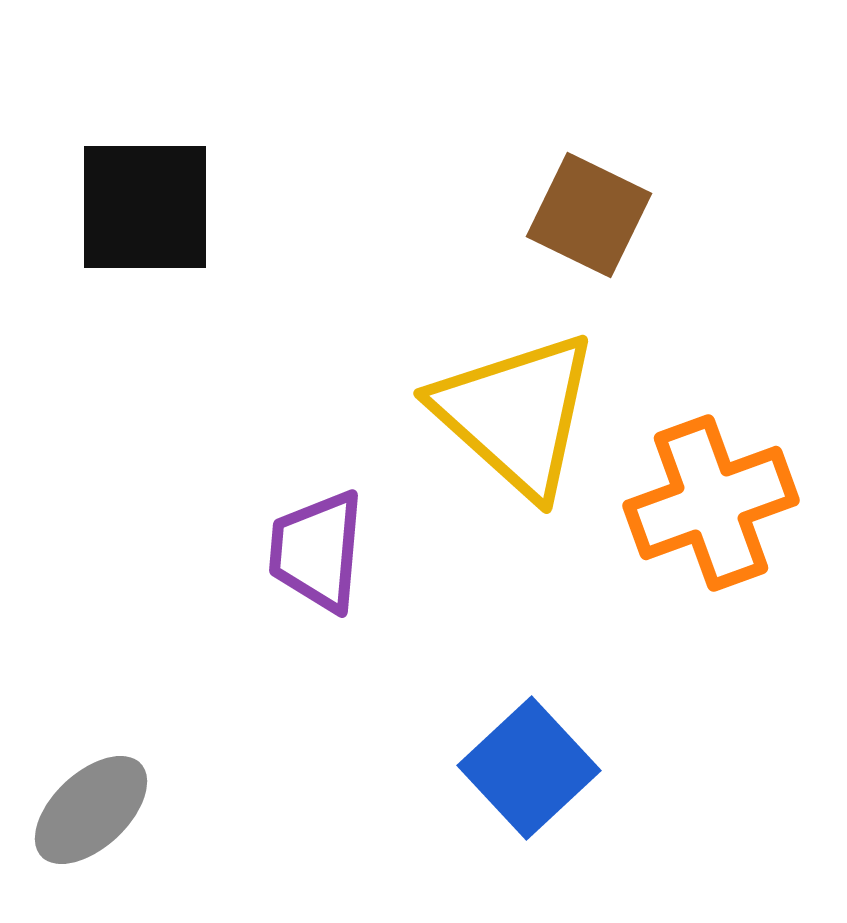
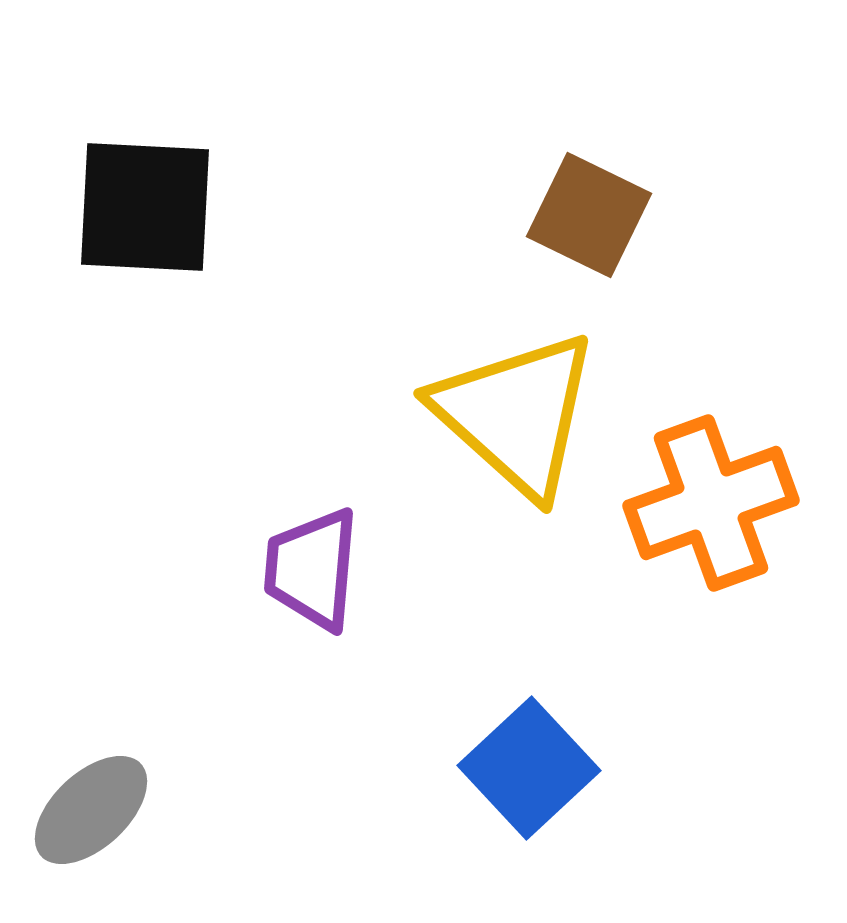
black square: rotated 3 degrees clockwise
purple trapezoid: moved 5 px left, 18 px down
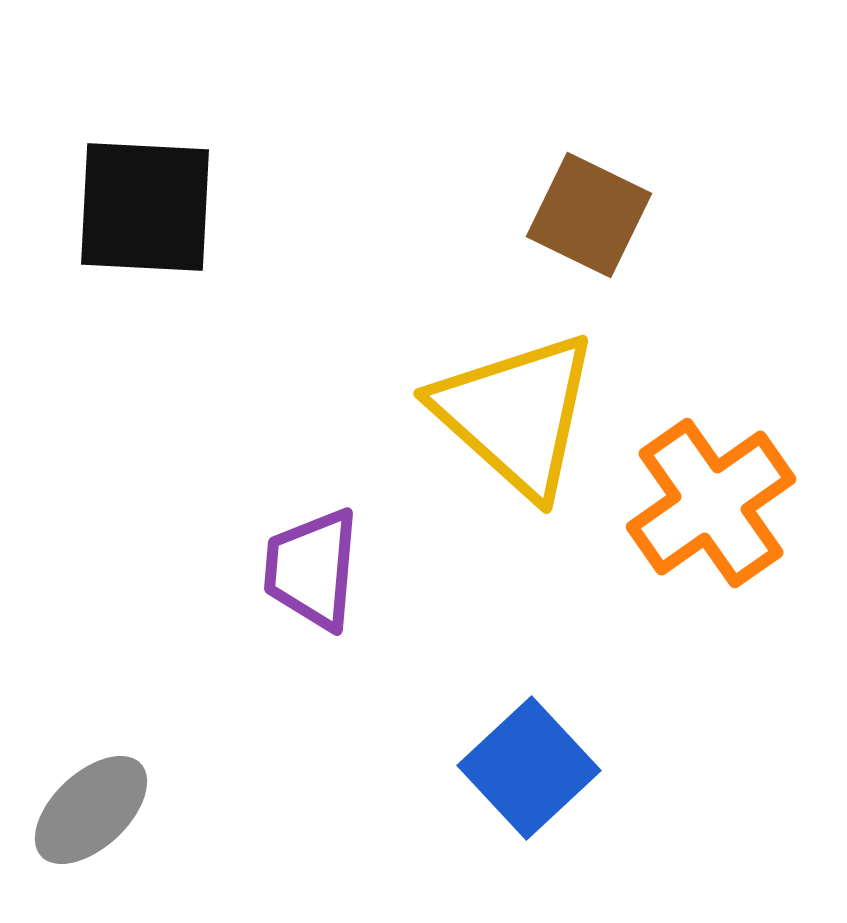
orange cross: rotated 15 degrees counterclockwise
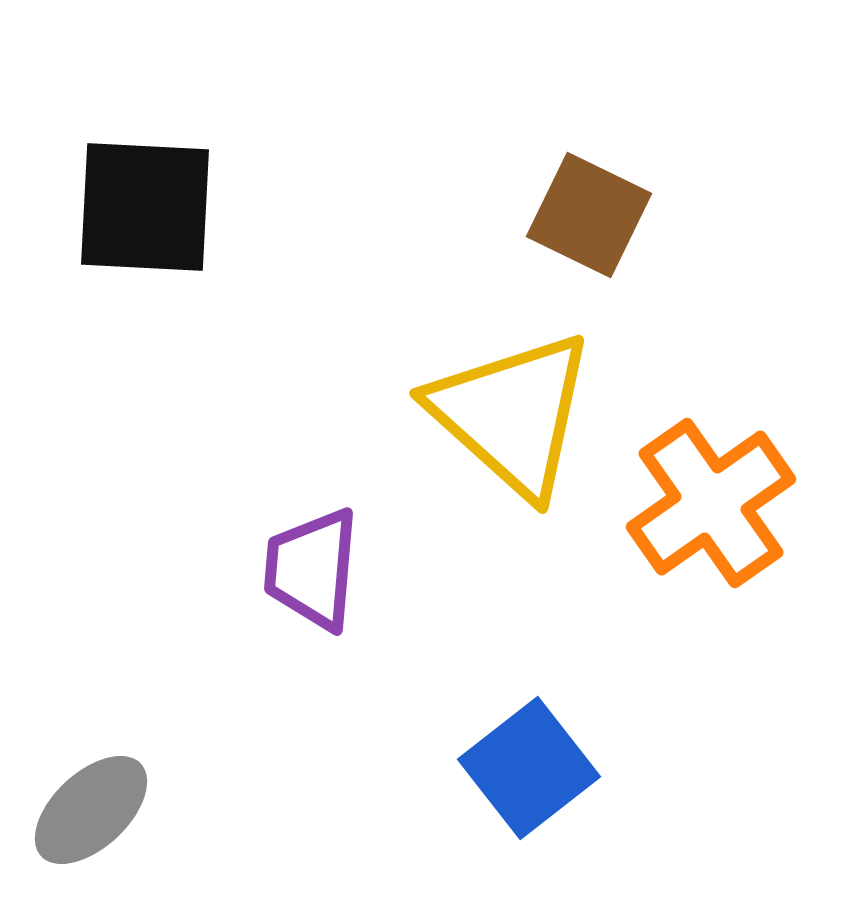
yellow triangle: moved 4 px left
blue square: rotated 5 degrees clockwise
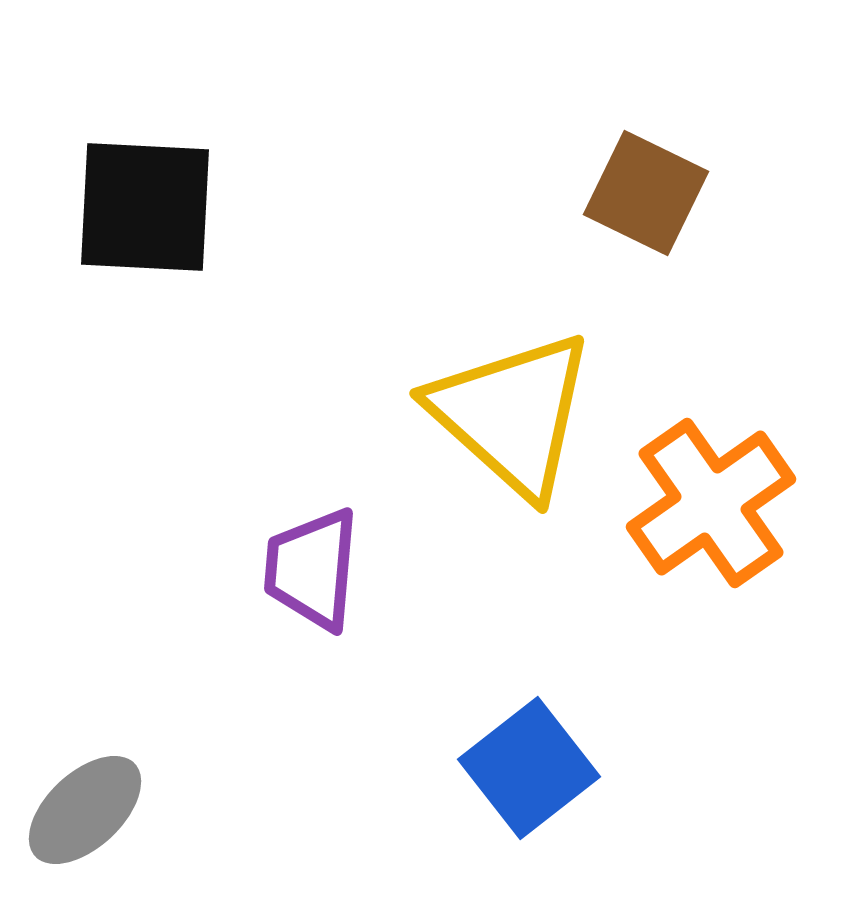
brown square: moved 57 px right, 22 px up
gray ellipse: moved 6 px left
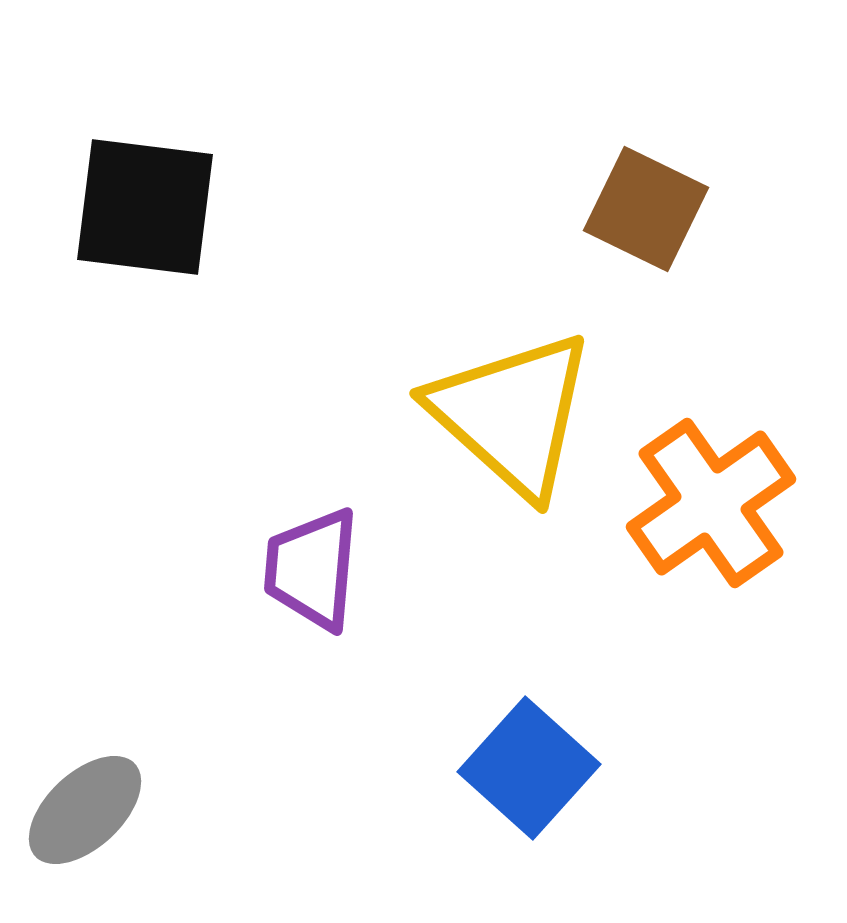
brown square: moved 16 px down
black square: rotated 4 degrees clockwise
blue square: rotated 10 degrees counterclockwise
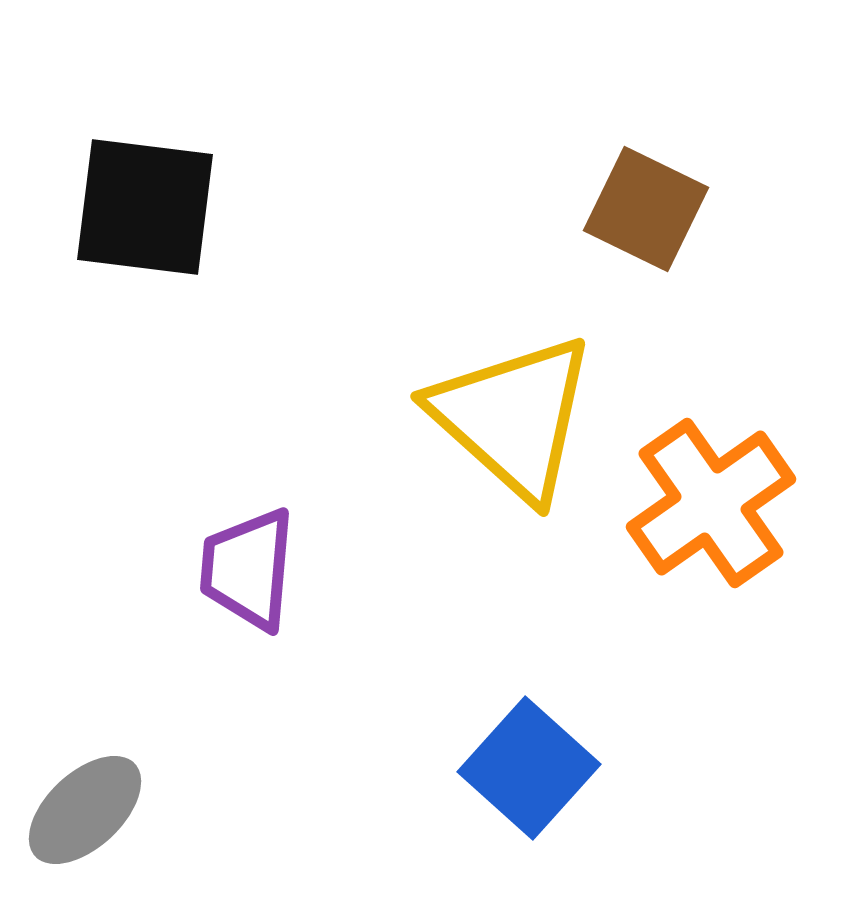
yellow triangle: moved 1 px right, 3 px down
purple trapezoid: moved 64 px left
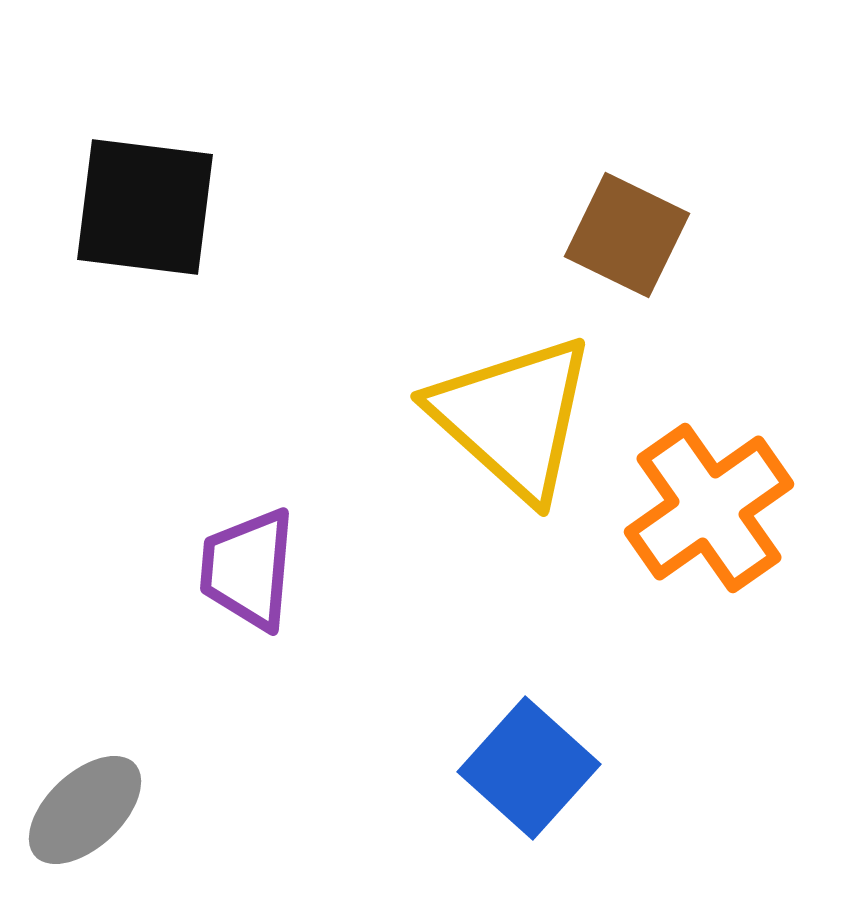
brown square: moved 19 px left, 26 px down
orange cross: moved 2 px left, 5 px down
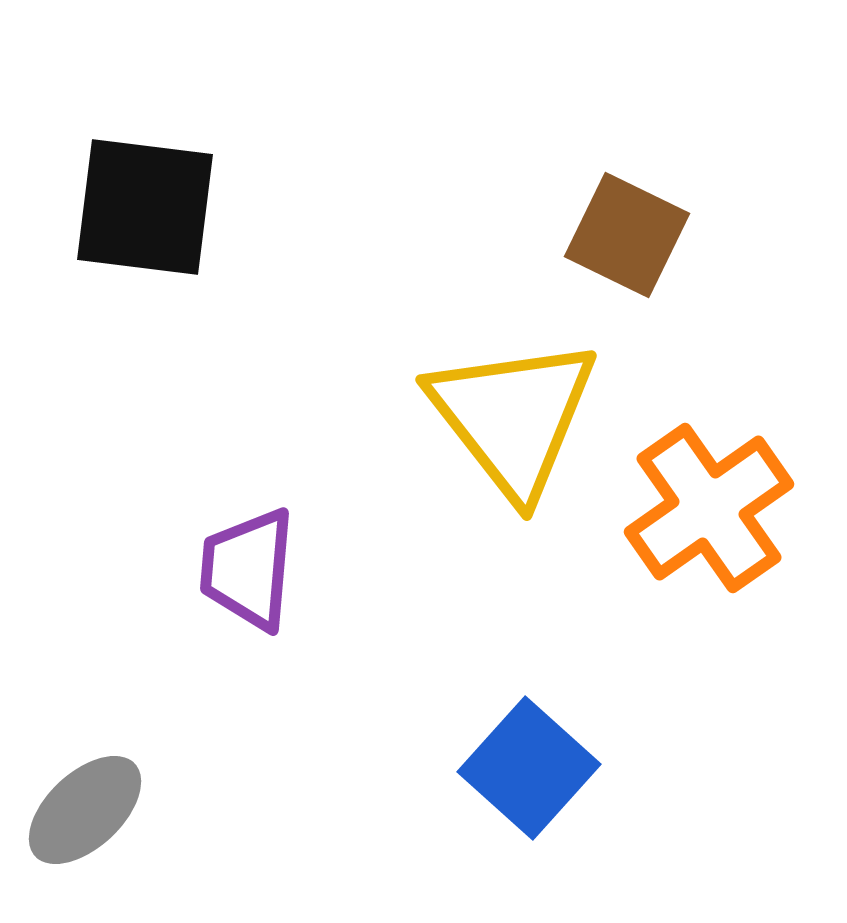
yellow triangle: rotated 10 degrees clockwise
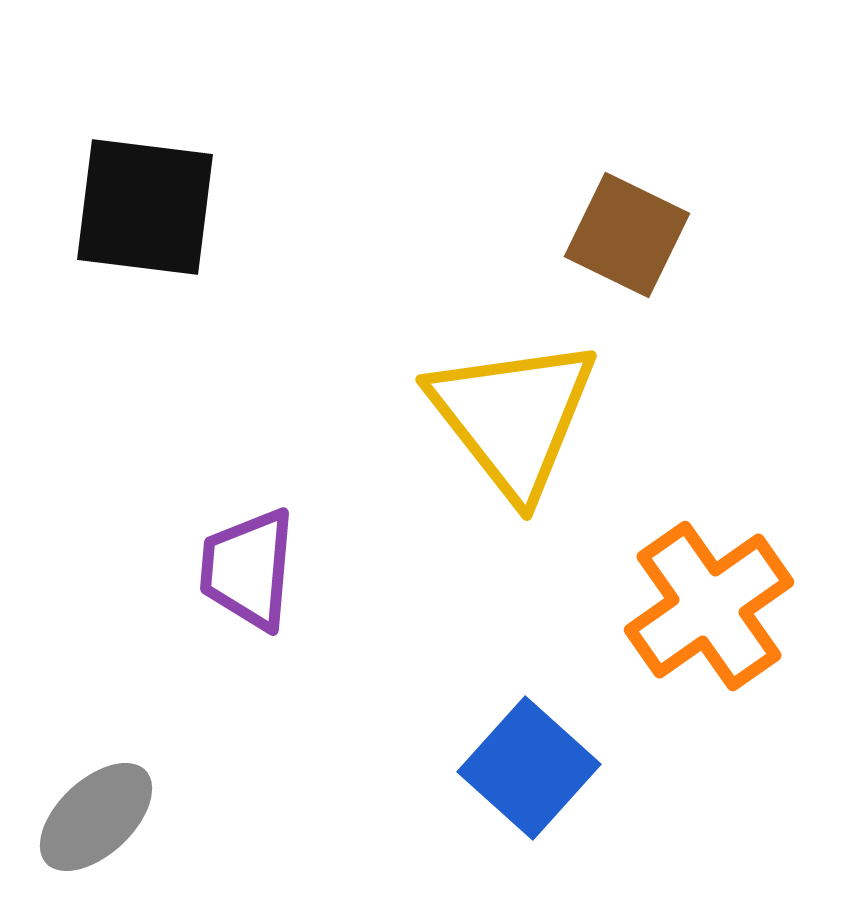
orange cross: moved 98 px down
gray ellipse: moved 11 px right, 7 px down
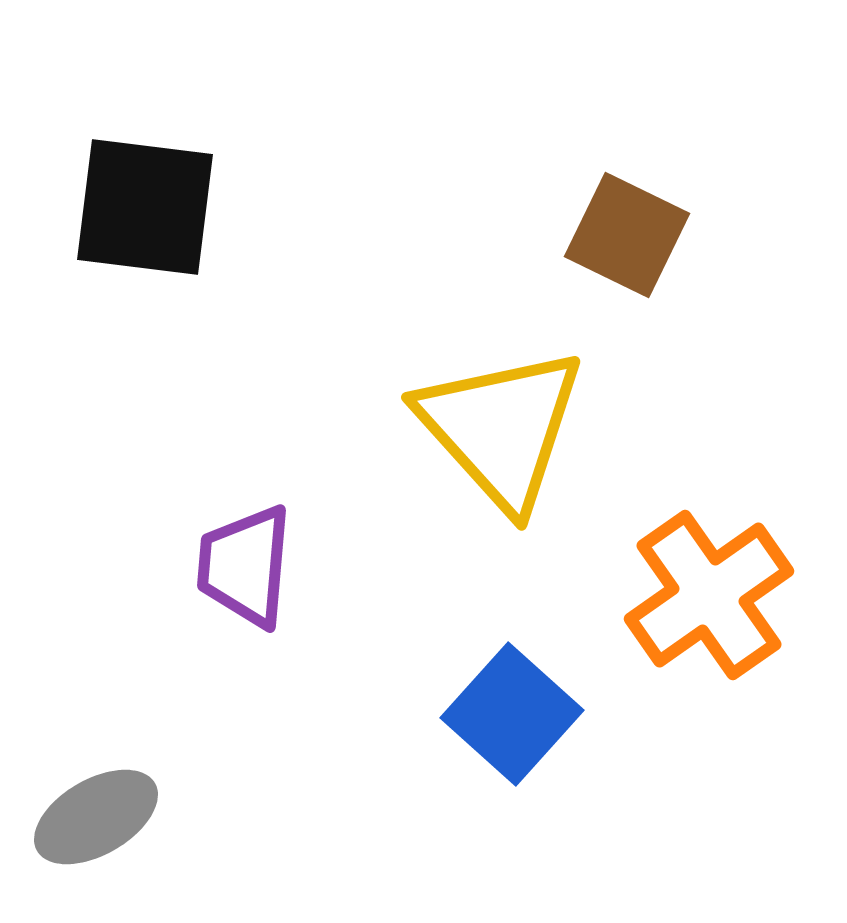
yellow triangle: moved 12 px left, 11 px down; rotated 4 degrees counterclockwise
purple trapezoid: moved 3 px left, 3 px up
orange cross: moved 11 px up
blue square: moved 17 px left, 54 px up
gray ellipse: rotated 13 degrees clockwise
